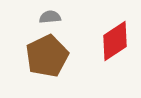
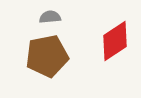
brown pentagon: rotated 15 degrees clockwise
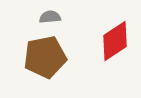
brown pentagon: moved 2 px left, 1 px down
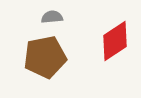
gray semicircle: moved 2 px right
